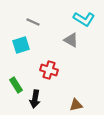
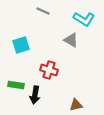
gray line: moved 10 px right, 11 px up
green rectangle: rotated 49 degrees counterclockwise
black arrow: moved 4 px up
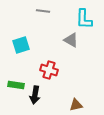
gray line: rotated 16 degrees counterclockwise
cyan L-shape: rotated 60 degrees clockwise
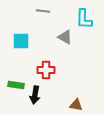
gray triangle: moved 6 px left, 3 px up
cyan square: moved 4 px up; rotated 18 degrees clockwise
red cross: moved 3 px left; rotated 18 degrees counterclockwise
brown triangle: rotated 24 degrees clockwise
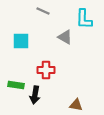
gray line: rotated 16 degrees clockwise
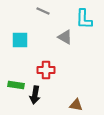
cyan square: moved 1 px left, 1 px up
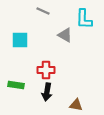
gray triangle: moved 2 px up
black arrow: moved 12 px right, 3 px up
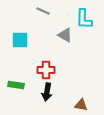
brown triangle: moved 5 px right
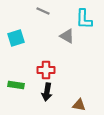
gray triangle: moved 2 px right, 1 px down
cyan square: moved 4 px left, 2 px up; rotated 18 degrees counterclockwise
brown triangle: moved 2 px left
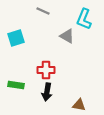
cyan L-shape: rotated 20 degrees clockwise
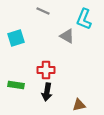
brown triangle: rotated 24 degrees counterclockwise
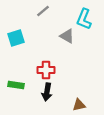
gray line: rotated 64 degrees counterclockwise
